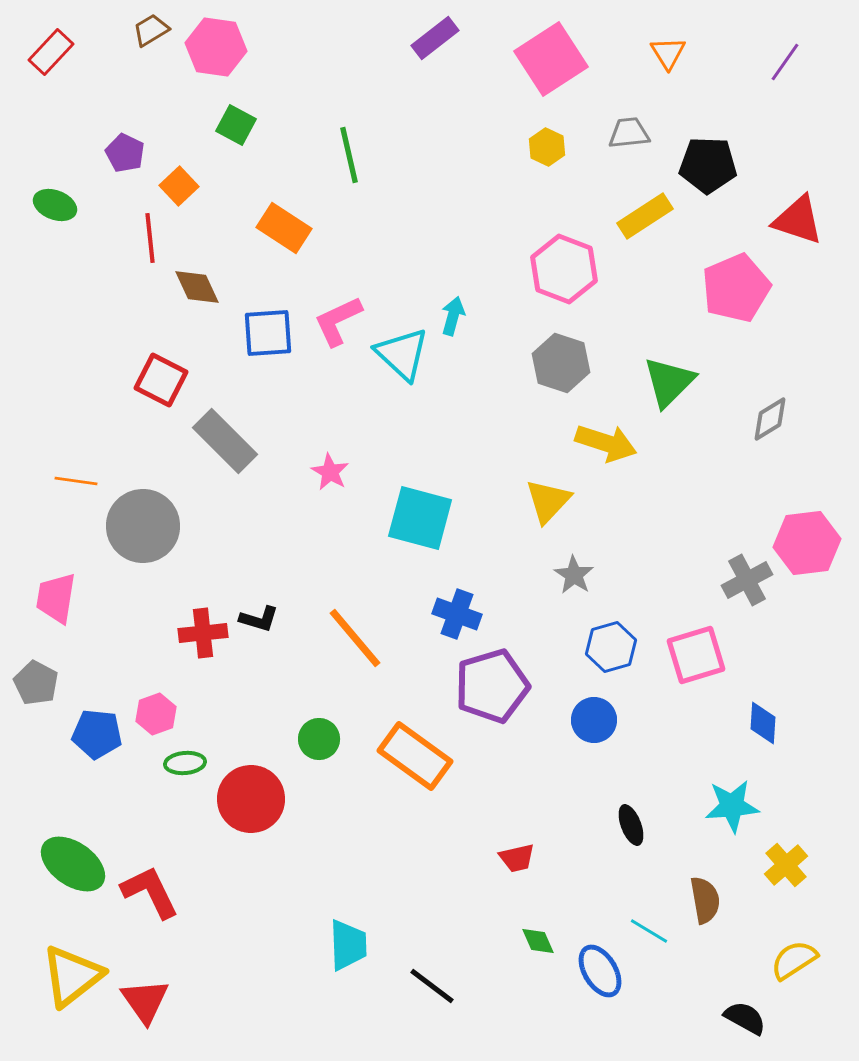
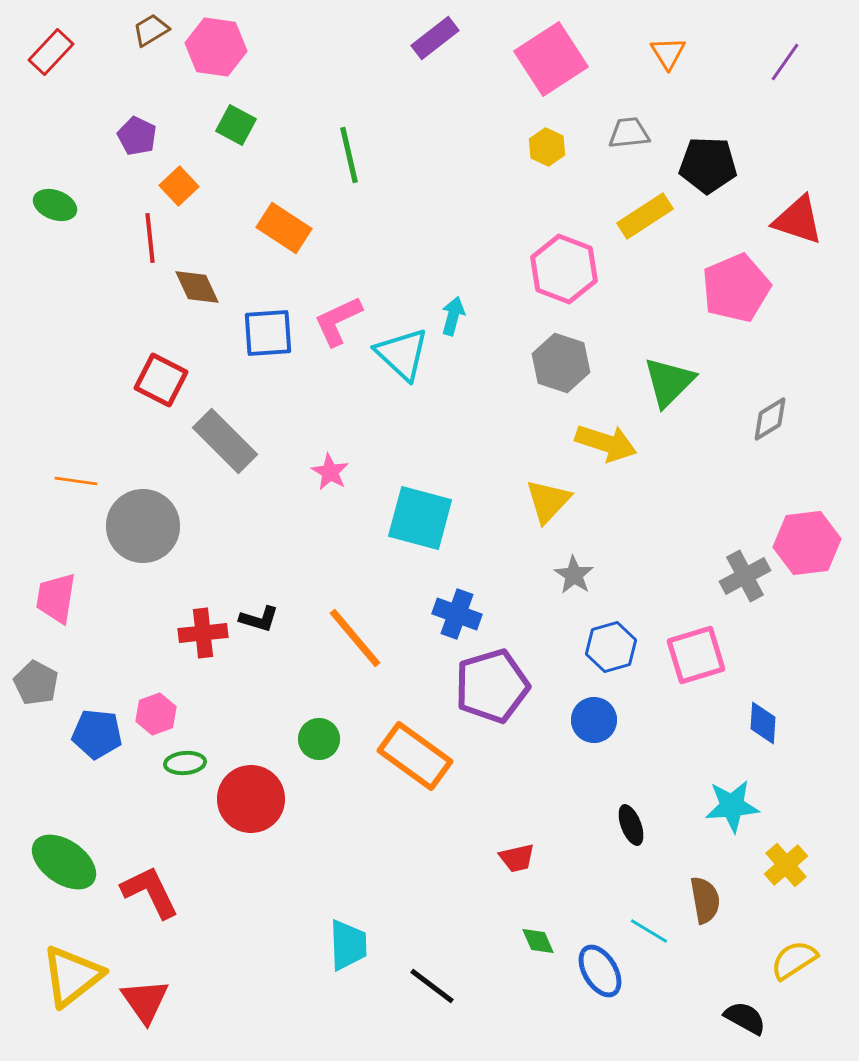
purple pentagon at (125, 153): moved 12 px right, 17 px up
gray cross at (747, 580): moved 2 px left, 4 px up
green ellipse at (73, 864): moved 9 px left, 2 px up
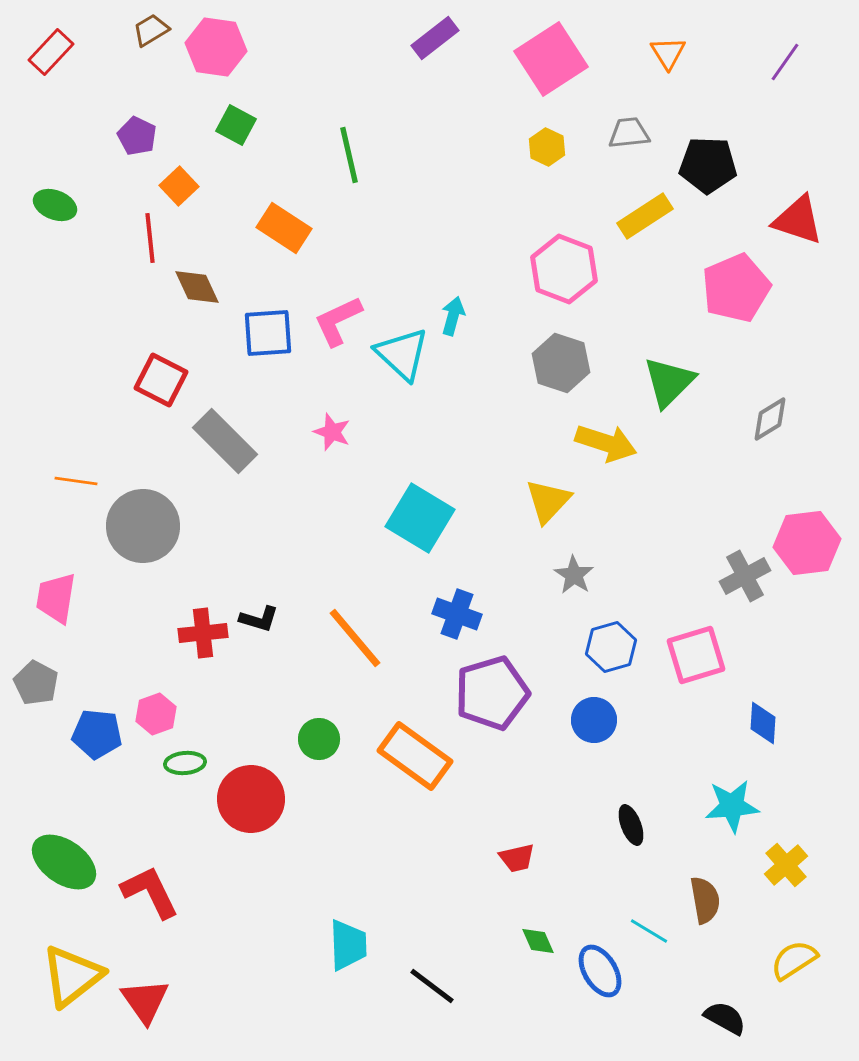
pink star at (330, 472): moved 2 px right, 40 px up; rotated 9 degrees counterclockwise
cyan square at (420, 518): rotated 16 degrees clockwise
purple pentagon at (492, 686): moved 7 px down
black semicircle at (745, 1018): moved 20 px left
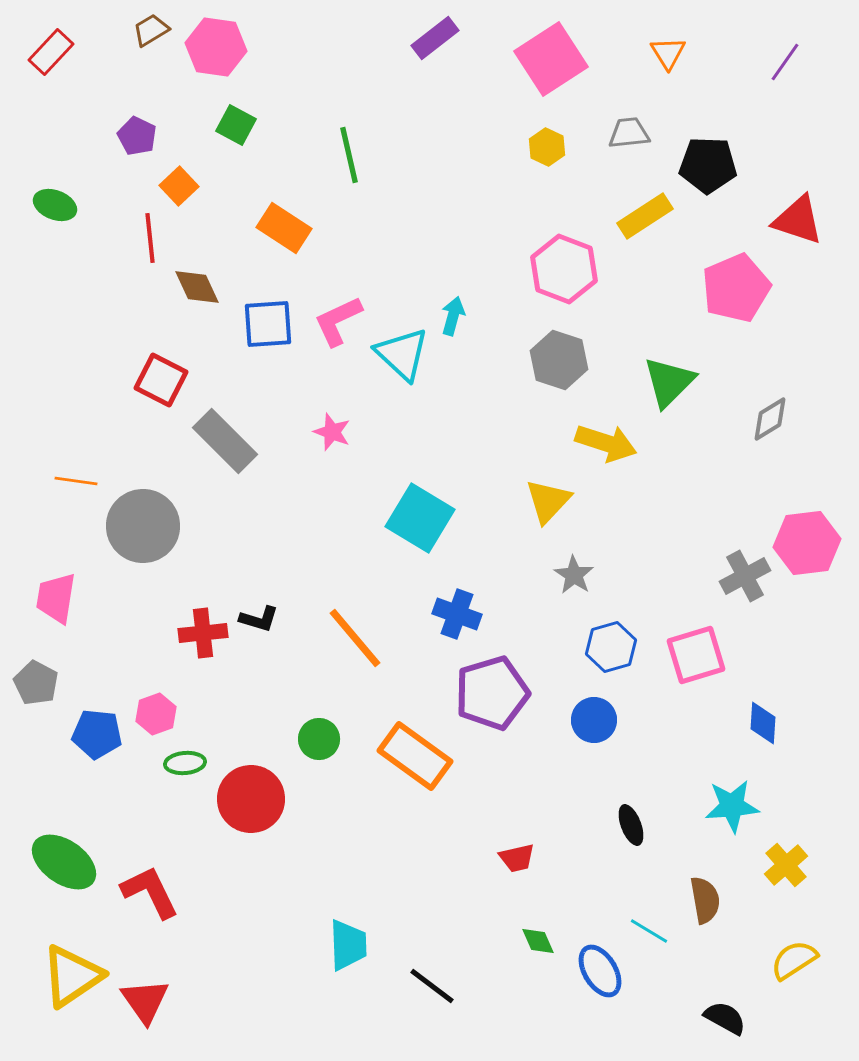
blue square at (268, 333): moved 9 px up
gray hexagon at (561, 363): moved 2 px left, 3 px up
yellow triangle at (72, 976): rotated 4 degrees clockwise
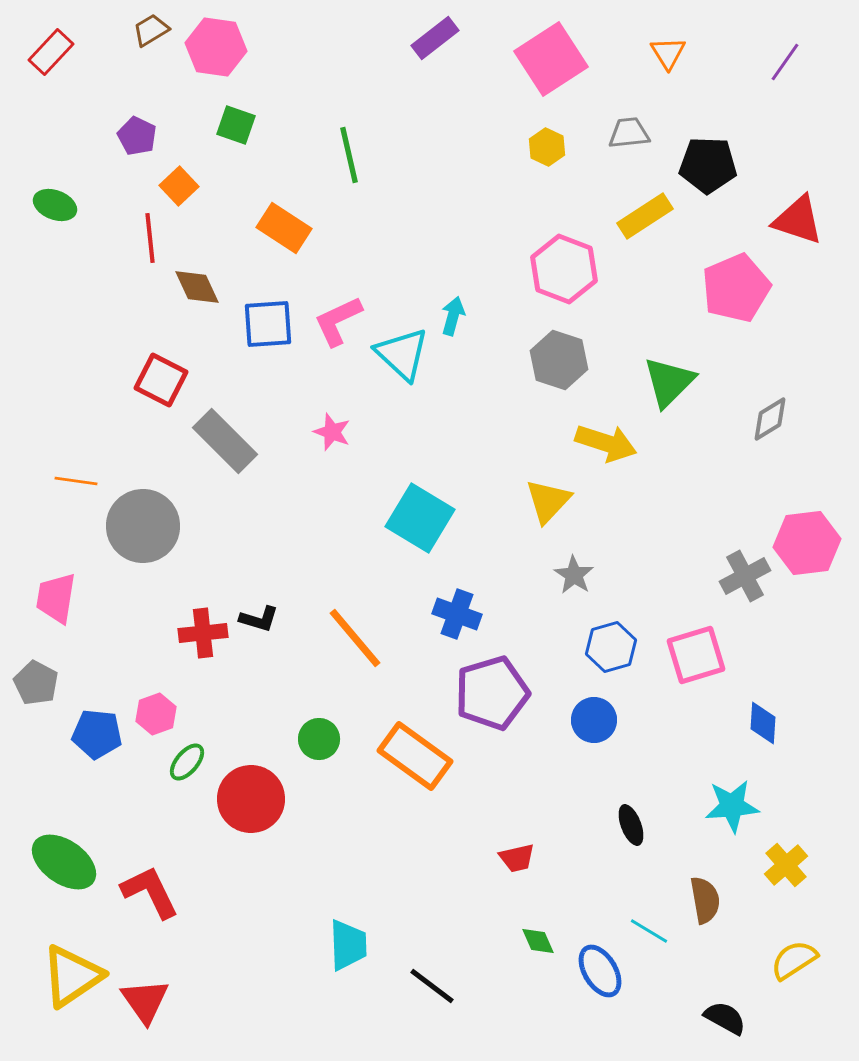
green square at (236, 125): rotated 9 degrees counterclockwise
green ellipse at (185, 763): moved 2 px right, 1 px up; rotated 45 degrees counterclockwise
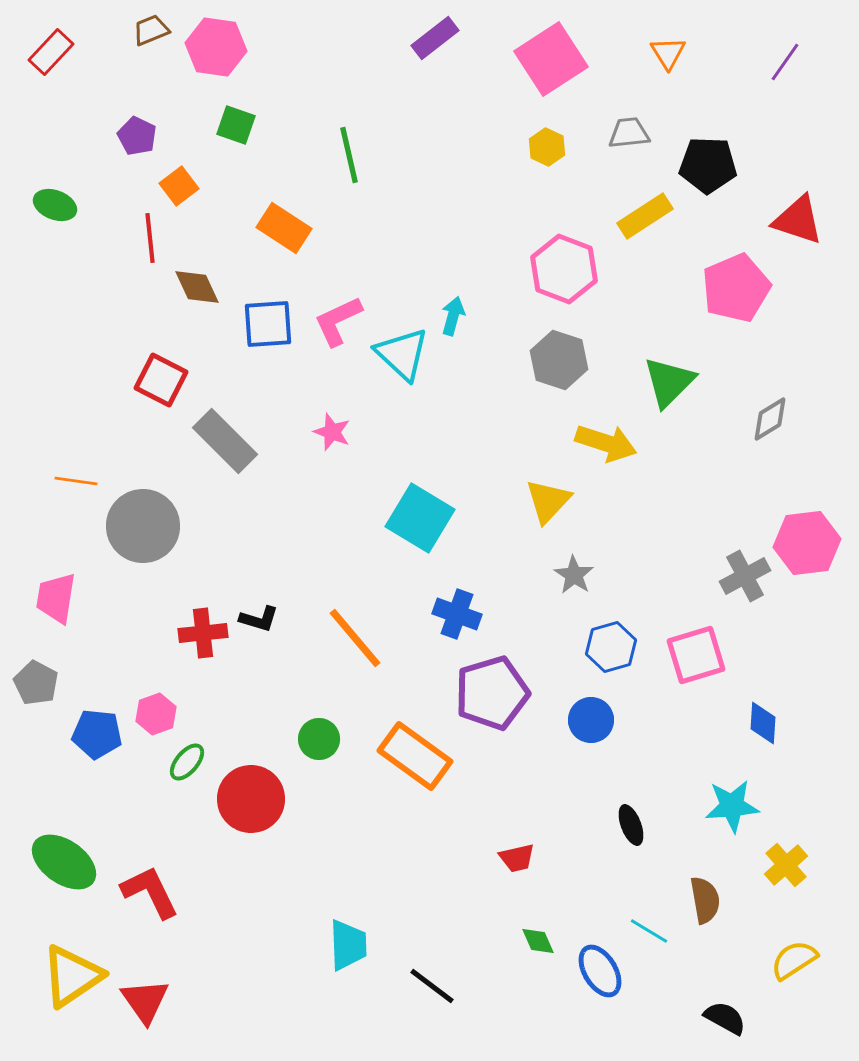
brown trapezoid at (151, 30): rotated 9 degrees clockwise
orange square at (179, 186): rotated 6 degrees clockwise
blue circle at (594, 720): moved 3 px left
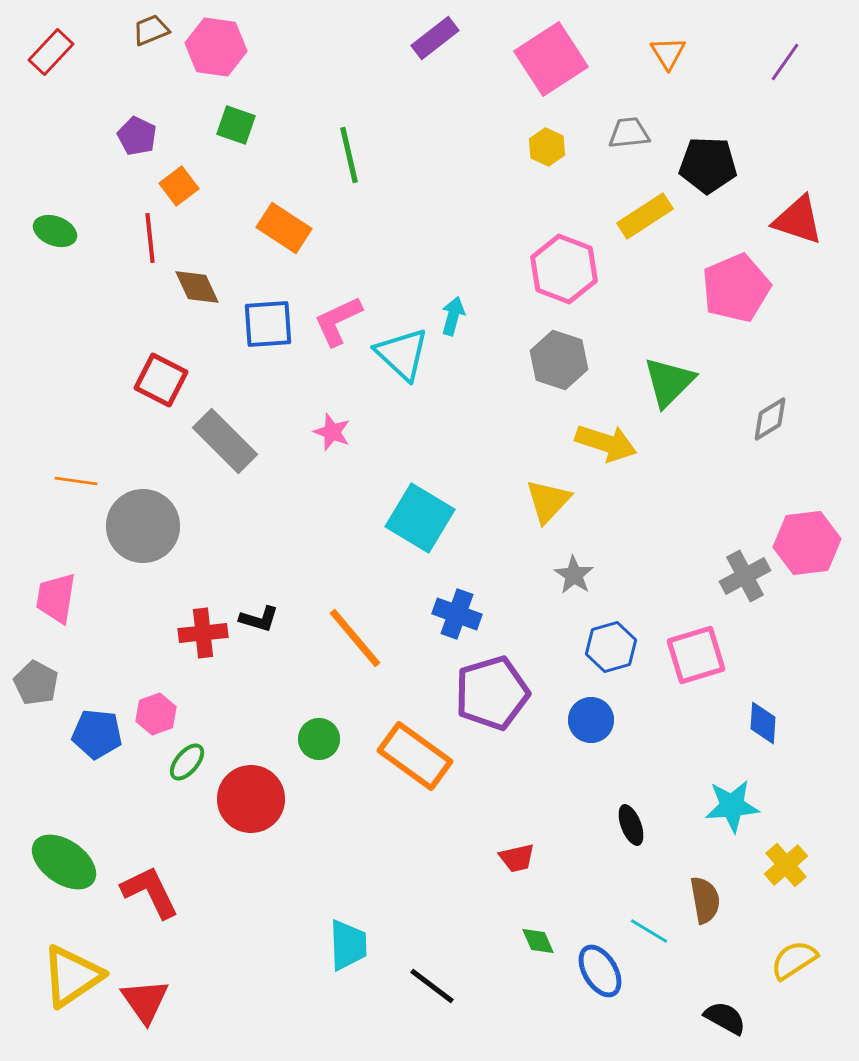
green ellipse at (55, 205): moved 26 px down
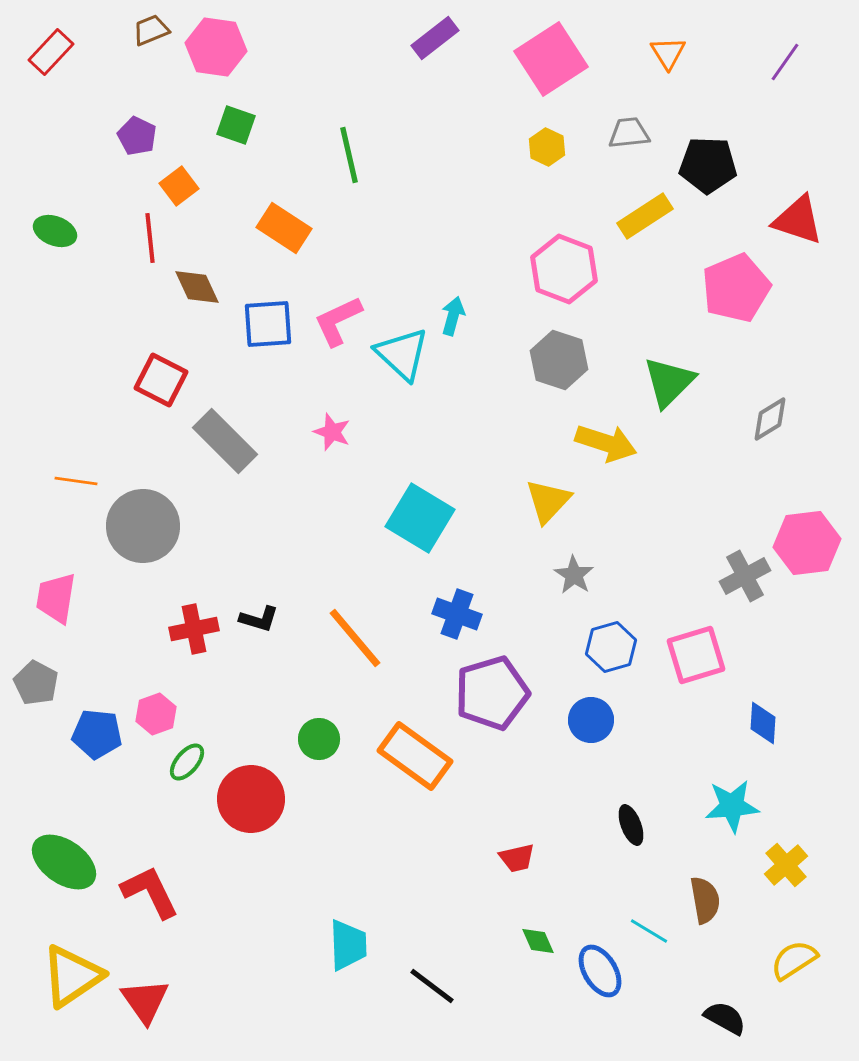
red cross at (203, 633): moved 9 px left, 4 px up; rotated 6 degrees counterclockwise
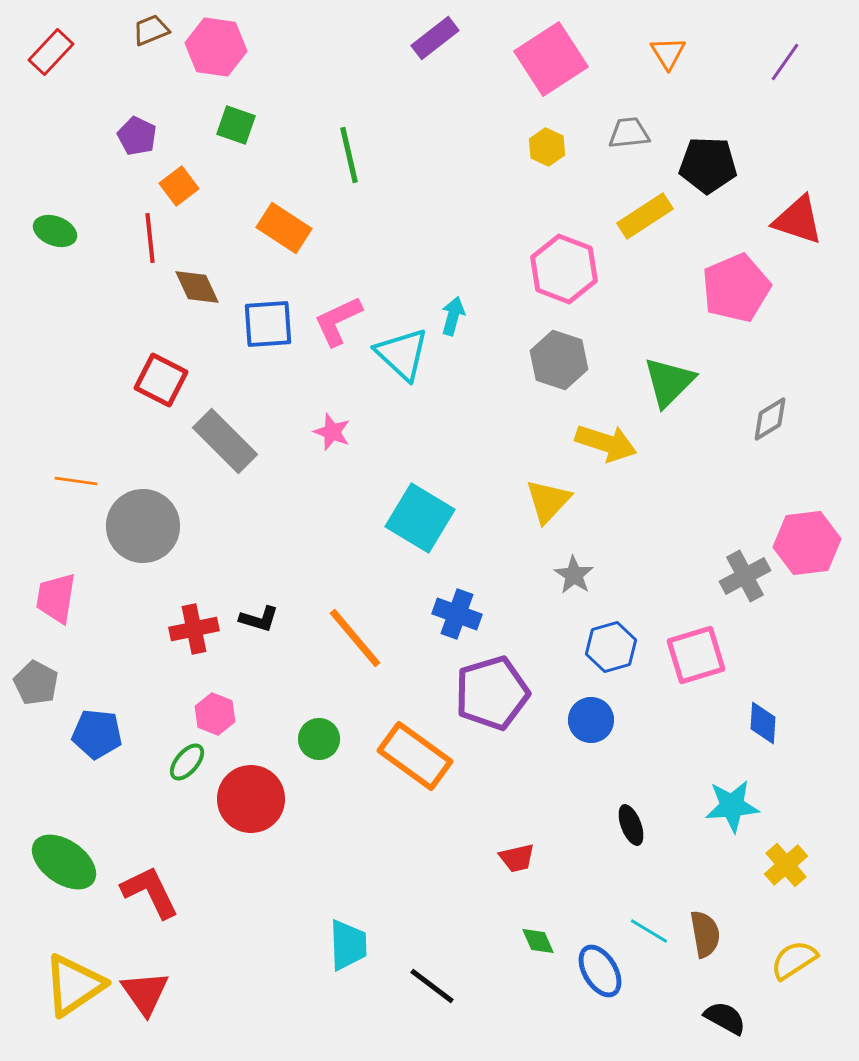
pink hexagon at (156, 714): moved 59 px right; rotated 18 degrees counterclockwise
brown semicircle at (705, 900): moved 34 px down
yellow triangle at (72, 976): moved 2 px right, 9 px down
red triangle at (145, 1001): moved 8 px up
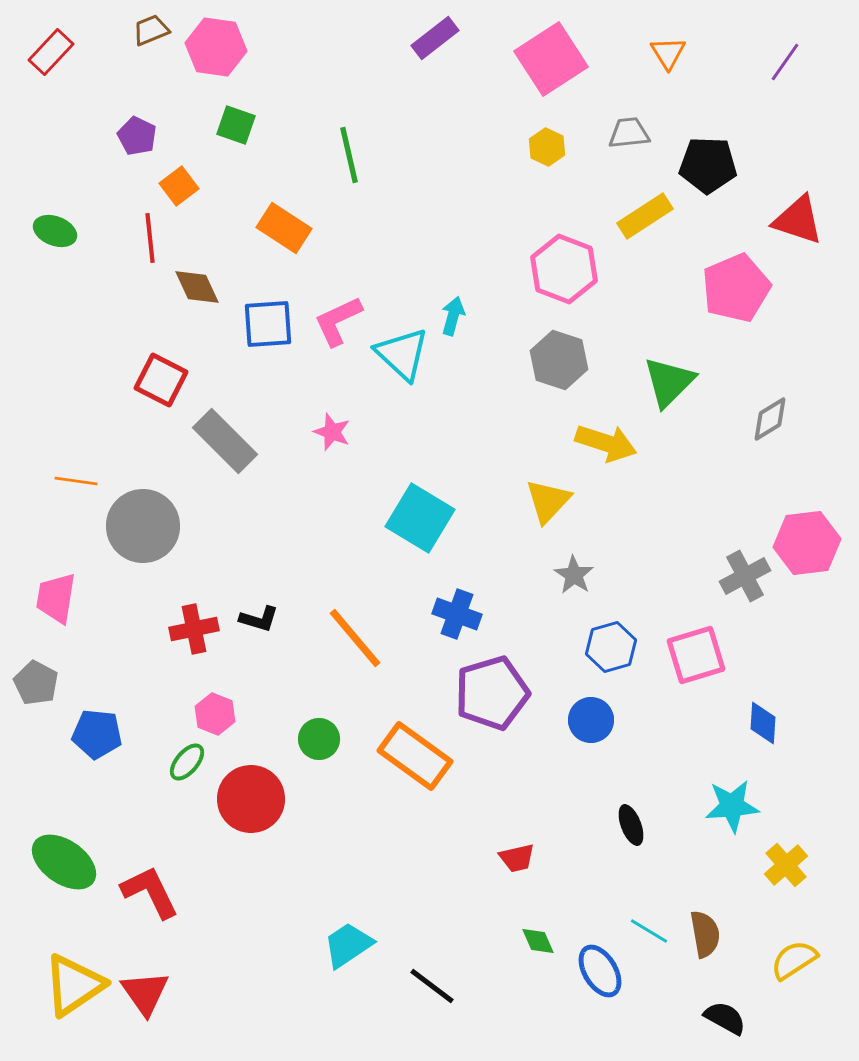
cyan trapezoid at (348, 945): rotated 122 degrees counterclockwise
